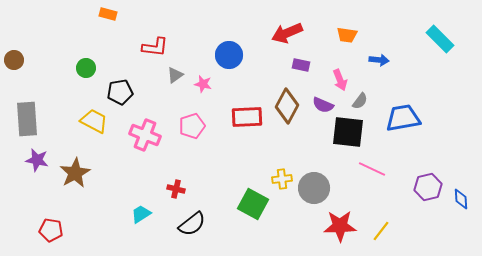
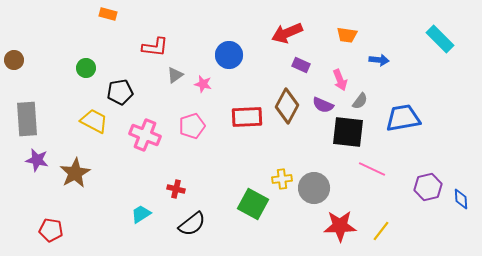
purple rectangle: rotated 12 degrees clockwise
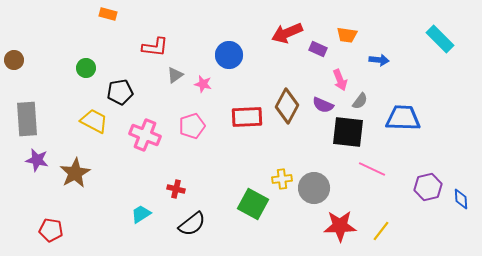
purple rectangle: moved 17 px right, 16 px up
blue trapezoid: rotated 12 degrees clockwise
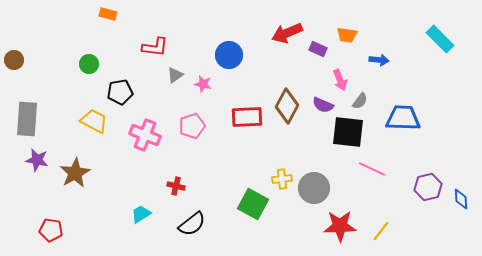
green circle: moved 3 px right, 4 px up
gray rectangle: rotated 8 degrees clockwise
red cross: moved 3 px up
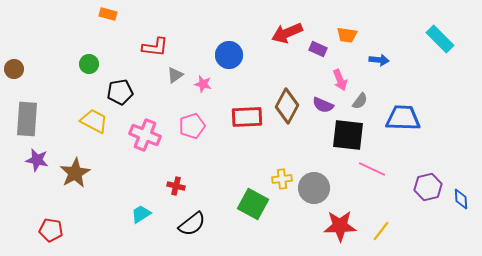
brown circle: moved 9 px down
black square: moved 3 px down
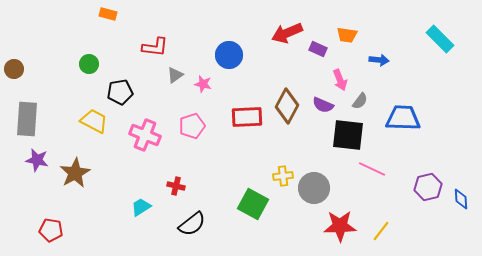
yellow cross: moved 1 px right, 3 px up
cyan trapezoid: moved 7 px up
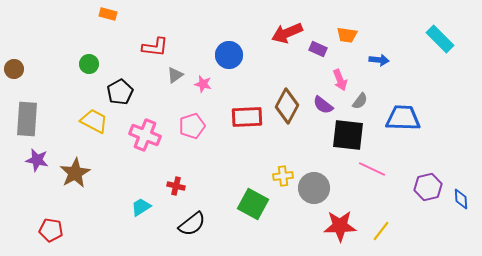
black pentagon: rotated 20 degrees counterclockwise
purple semicircle: rotated 15 degrees clockwise
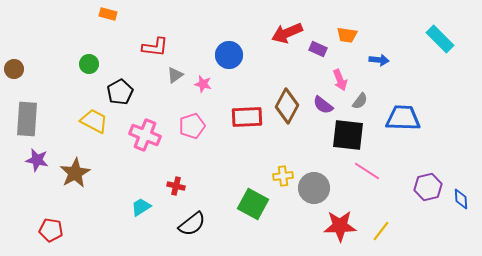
pink line: moved 5 px left, 2 px down; rotated 8 degrees clockwise
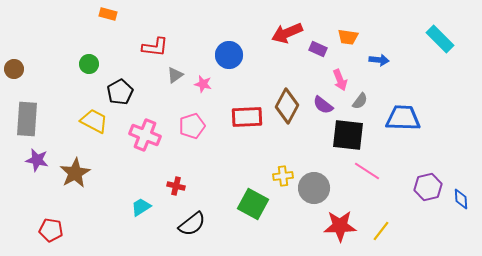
orange trapezoid: moved 1 px right, 2 px down
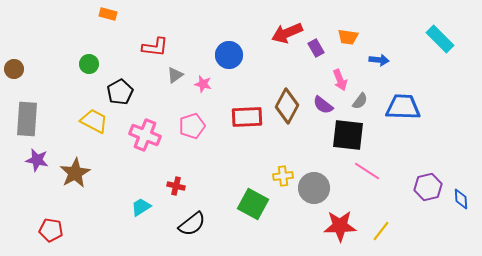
purple rectangle: moved 2 px left, 1 px up; rotated 36 degrees clockwise
blue trapezoid: moved 11 px up
